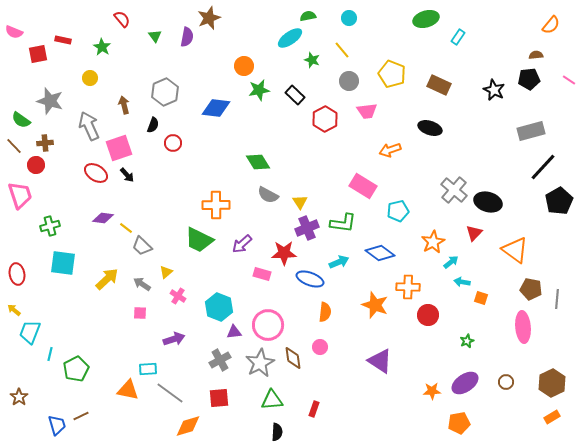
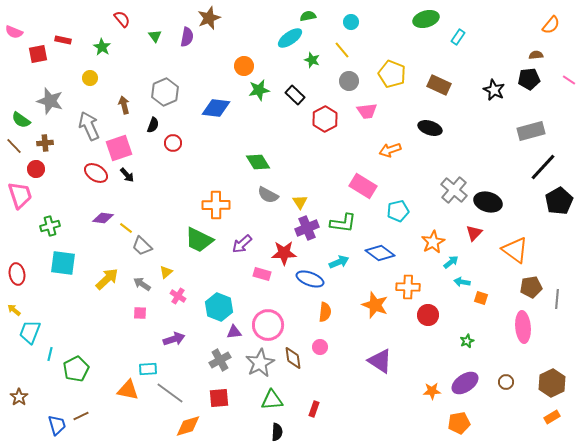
cyan circle at (349, 18): moved 2 px right, 4 px down
red circle at (36, 165): moved 4 px down
brown pentagon at (531, 289): moved 2 px up; rotated 20 degrees counterclockwise
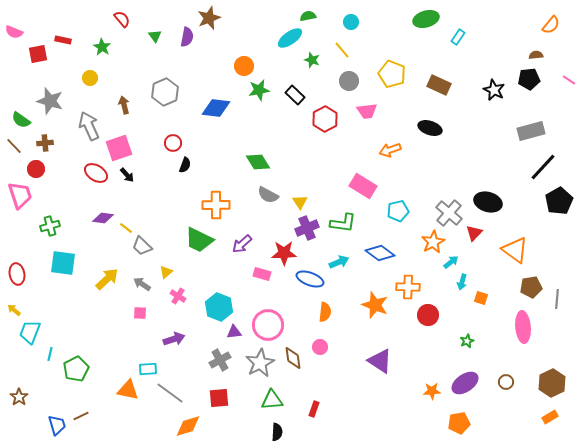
black semicircle at (153, 125): moved 32 px right, 40 px down
gray cross at (454, 190): moved 5 px left, 23 px down
cyan arrow at (462, 282): rotated 84 degrees counterclockwise
orange rectangle at (552, 417): moved 2 px left
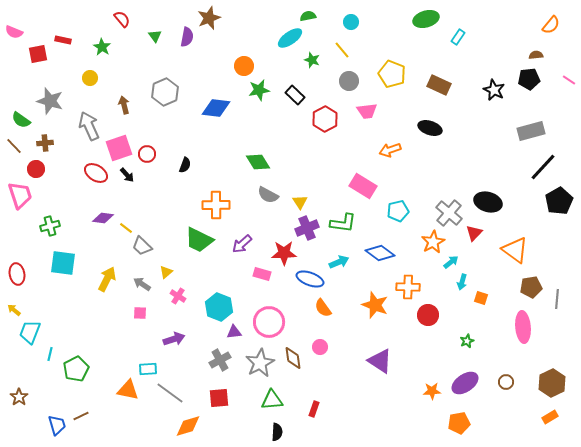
red circle at (173, 143): moved 26 px left, 11 px down
yellow arrow at (107, 279): rotated 20 degrees counterclockwise
orange semicircle at (325, 312): moved 2 px left, 4 px up; rotated 138 degrees clockwise
pink circle at (268, 325): moved 1 px right, 3 px up
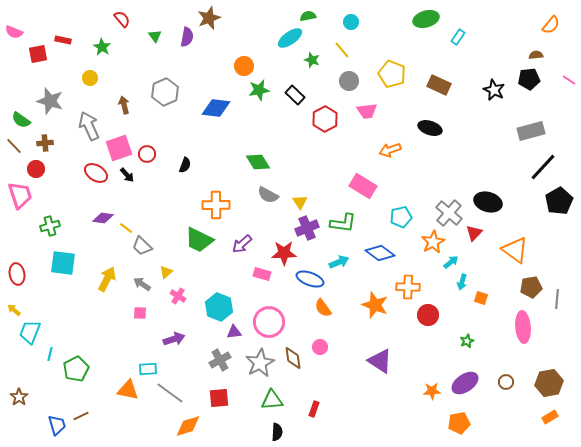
cyan pentagon at (398, 211): moved 3 px right, 6 px down
brown hexagon at (552, 383): moved 3 px left; rotated 16 degrees clockwise
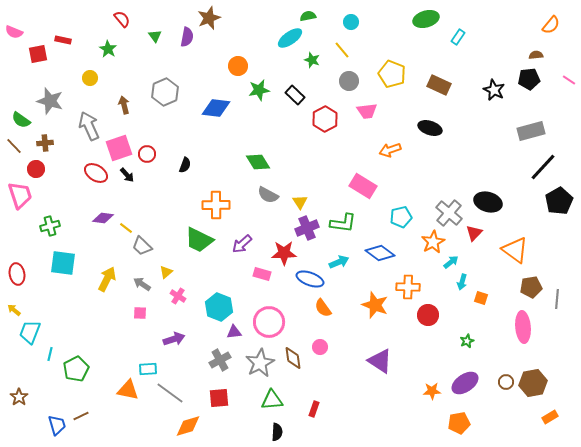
green star at (102, 47): moved 6 px right, 2 px down
orange circle at (244, 66): moved 6 px left
brown hexagon at (549, 383): moved 16 px left
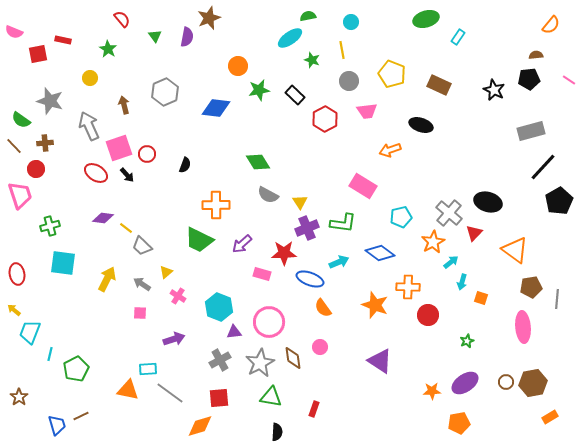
yellow line at (342, 50): rotated 30 degrees clockwise
black ellipse at (430, 128): moved 9 px left, 3 px up
green triangle at (272, 400): moved 1 px left, 3 px up; rotated 15 degrees clockwise
orange diamond at (188, 426): moved 12 px right
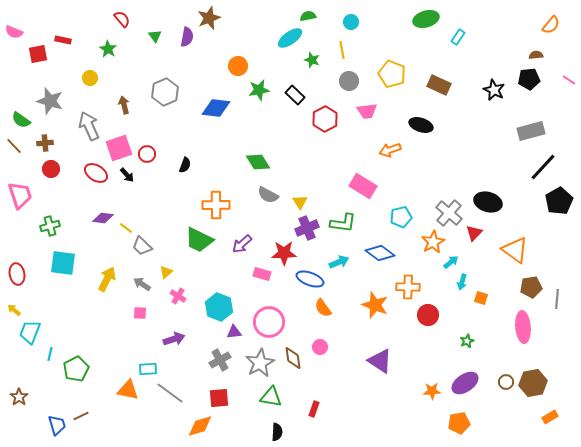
red circle at (36, 169): moved 15 px right
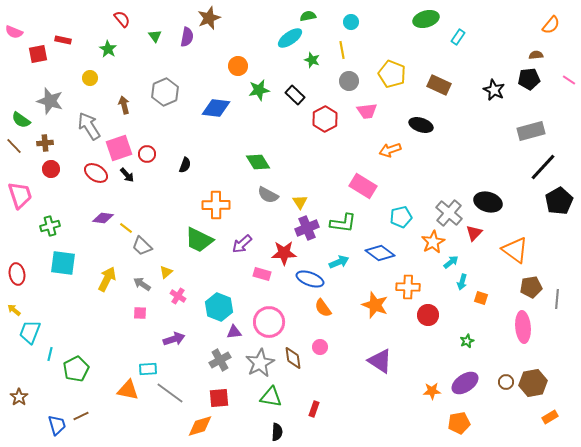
gray arrow at (89, 126): rotated 8 degrees counterclockwise
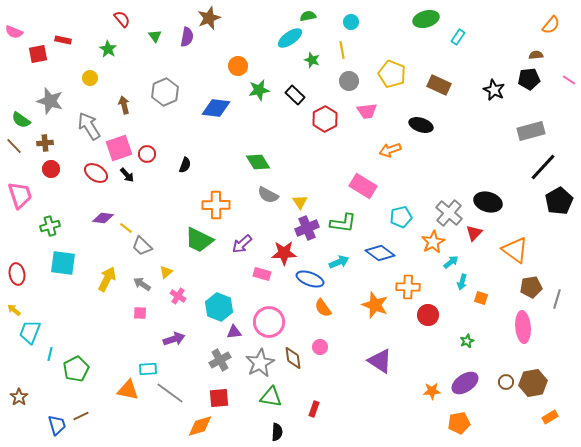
gray line at (557, 299): rotated 12 degrees clockwise
